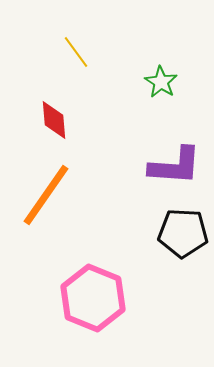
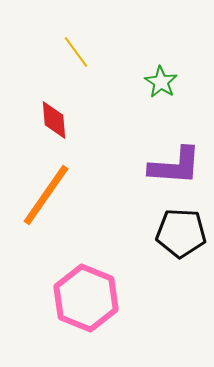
black pentagon: moved 2 px left
pink hexagon: moved 7 px left
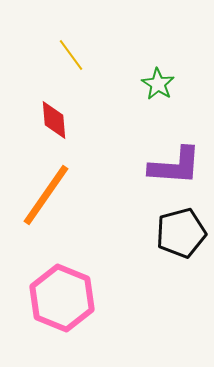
yellow line: moved 5 px left, 3 px down
green star: moved 3 px left, 2 px down
black pentagon: rotated 18 degrees counterclockwise
pink hexagon: moved 24 px left
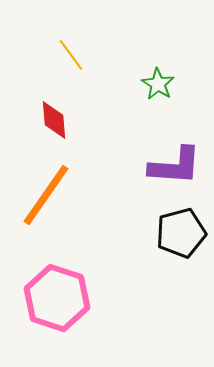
pink hexagon: moved 5 px left; rotated 4 degrees counterclockwise
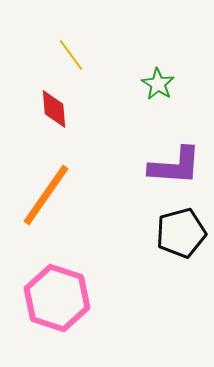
red diamond: moved 11 px up
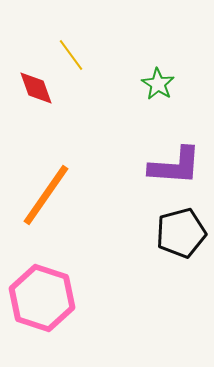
red diamond: moved 18 px left, 21 px up; rotated 15 degrees counterclockwise
pink hexagon: moved 15 px left
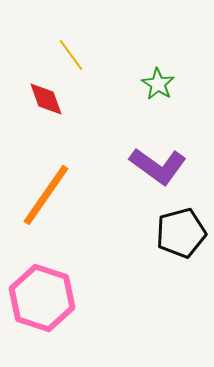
red diamond: moved 10 px right, 11 px down
purple L-shape: moved 17 px left; rotated 32 degrees clockwise
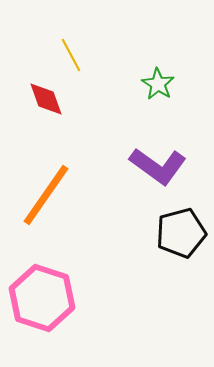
yellow line: rotated 8 degrees clockwise
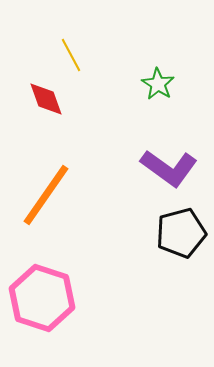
purple L-shape: moved 11 px right, 2 px down
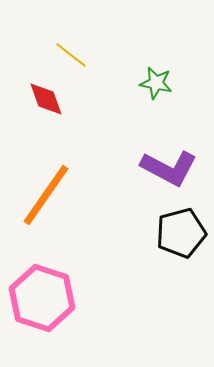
yellow line: rotated 24 degrees counterclockwise
green star: moved 2 px left, 1 px up; rotated 20 degrees counterclockwise
purple L-shape: rotated 8 degrees counterclockwise
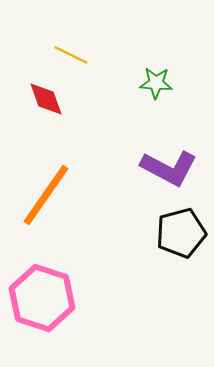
yellow line: rotated 12 degrees counterclockwise
green star: rotated 8 degrees counterclockwise
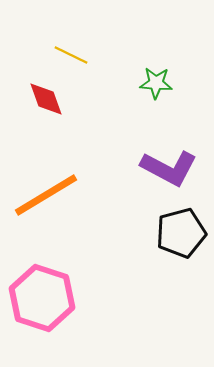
orange line: rotated 24 degrees clockwise
